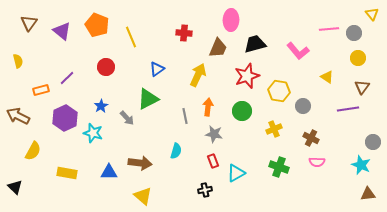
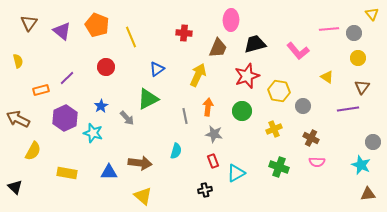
brown arrow at (18, 116): moved 3 px down
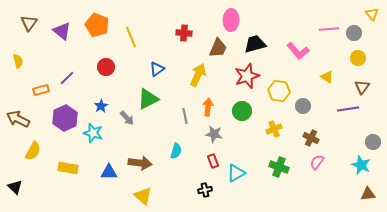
pink semicircle at (317, 162): rotated 126 degrees clockwise
yellow rectangle at (67, 173): moved 1 px right, 5 px up
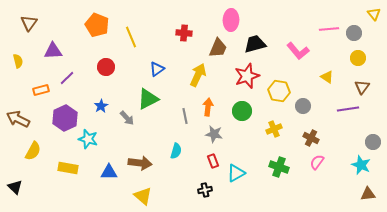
yellow triangle at (372, 14): moved 2 px right
purple triangle at (62, 31): moved 9 px left, 20 px down; rotated 42 degrees counterclockwise
cyan star at (93, 133): moved 5 px left, 6 px down
